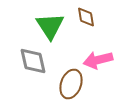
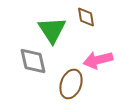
green triangle: moved 2 px right, 4 px down
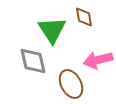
brown diamond: moved 2 px left
brown ellipse: rotated 48 degrees counterclockwise
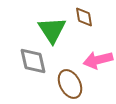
brown ellipse: moved 1 px left
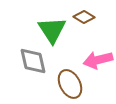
brown diamond: rotated 50 degrees counterclockwise
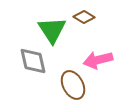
brown ellipse: moved 3 px right, 1 px down
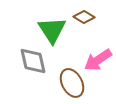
pink arrow: rotated 20 degrees counterclockwise
brown ellipse: moved 1 px left, 2 px up
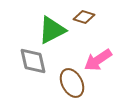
brown diamond: rotated 15 degrees counterclockwise
green triangle: rotated 36 degrees clockwise
